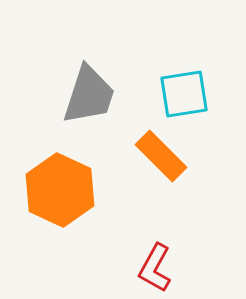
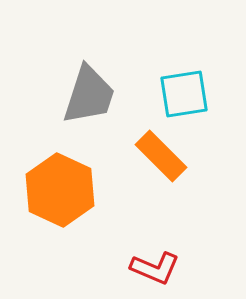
red L-shape: rotated 96 degrees counterclockwise
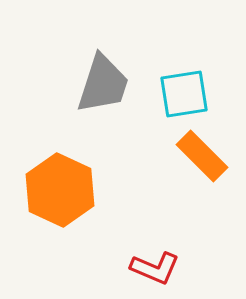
gray trapezoid: moved 14 px right, 11 px up
orange rectangle: moved 41 px right
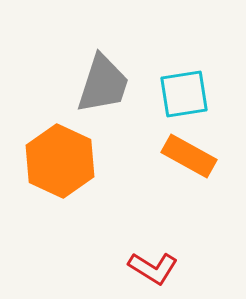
orange rectangle: moved 13 px left; rotated 16 degrees counterclockwise
orange hexagon: moved 29 px up
red L-shape: moved 2 px left; rotated 9 degrees clockwise
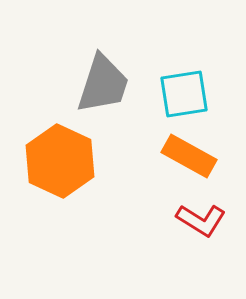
red L-shape: moved 48 px right, 48 px up
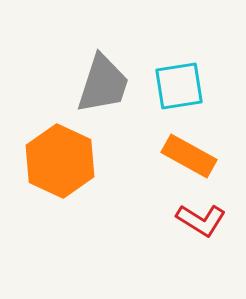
cyan square: moved 5 px left, 8 px up
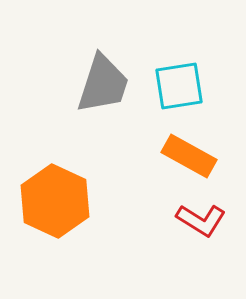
orange hexagon: moved 5 px left, 40 px down
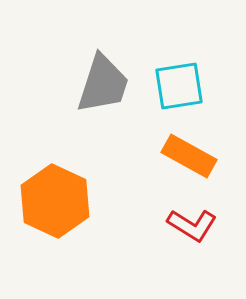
red L-shape: moved 9 px left, 5 px down
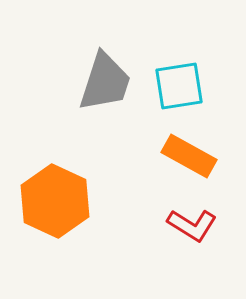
gray trapezoid: moved 2 px right, 2 px up
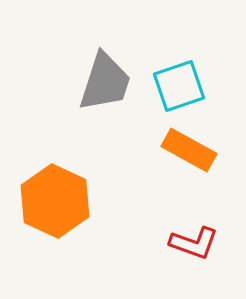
cyan square: rotated 10 degrees counterclockwise
orange rectangle: moved 6 px up
red L-shape: moved 2 px right, 18 px down; rotated 12 degrees counterclockwise
